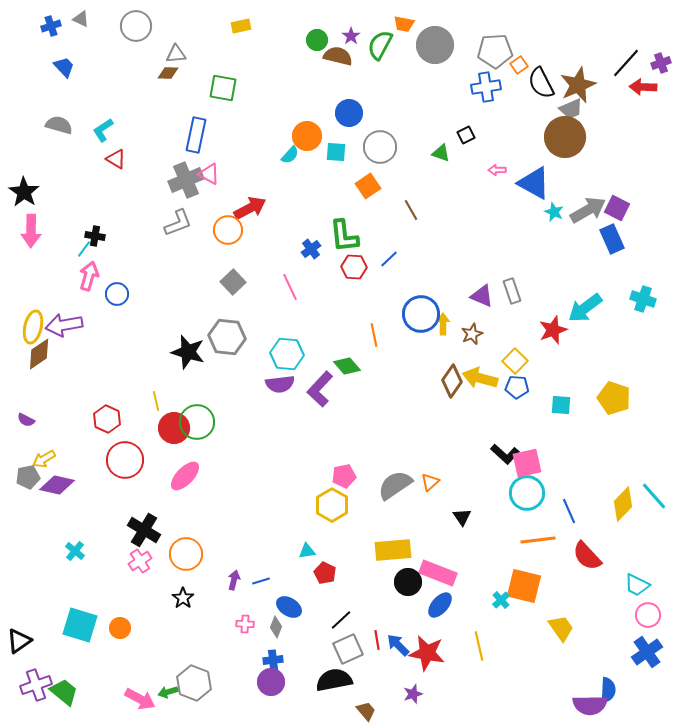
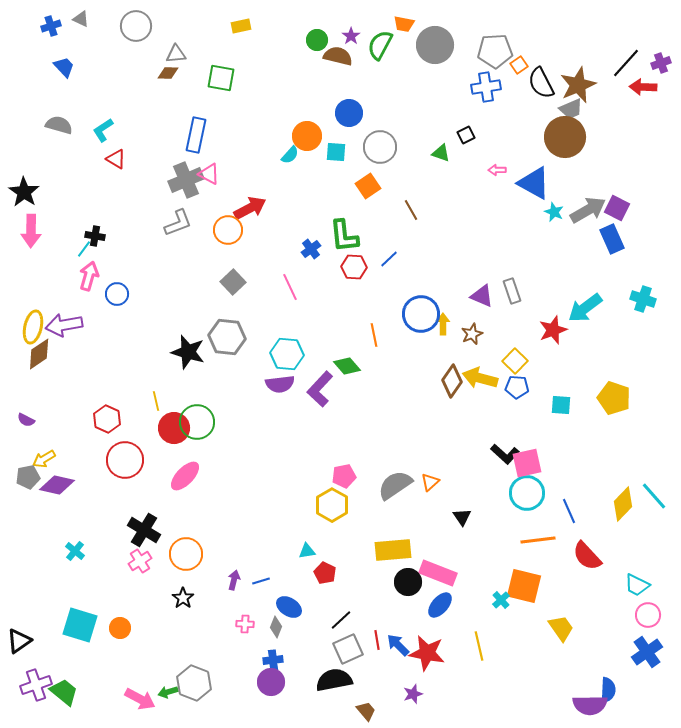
green square at (223, 88): moved 2 px left, 10 px up
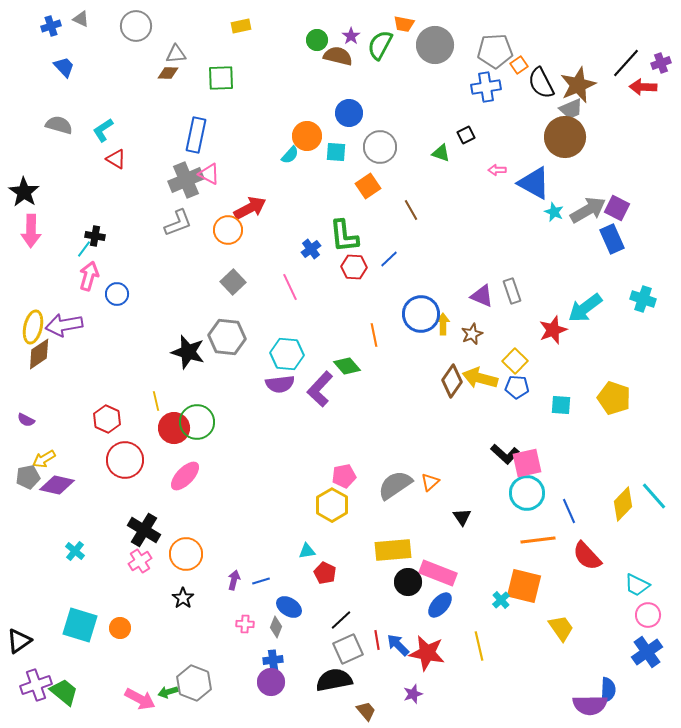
green square at (221, 78): rotated 12 degrees counterclockwise
